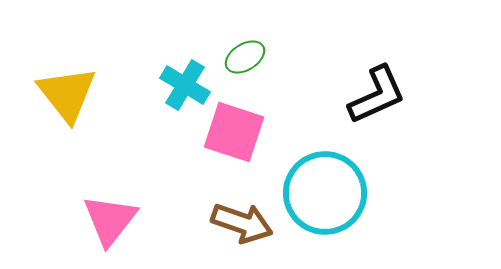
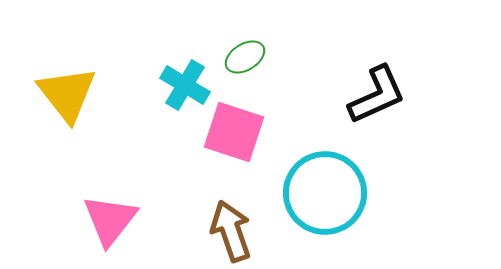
brown arrow: moved 11 px left, 8 px down; rotated 128 degrees counterclockwise
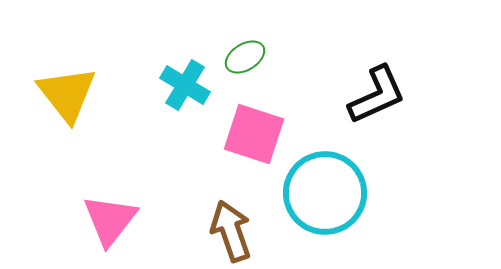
pink square: moved 20 px right, 2 px down
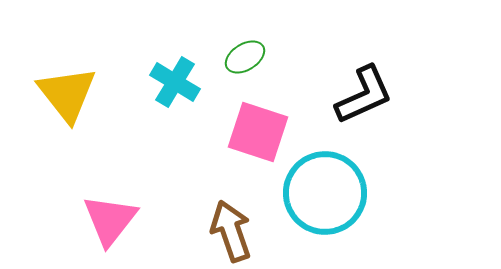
cyan cross: moved 10 px left, 3 px up
black L-shape: moved 13 px left
pink square: moved 4 px right, 2 px up
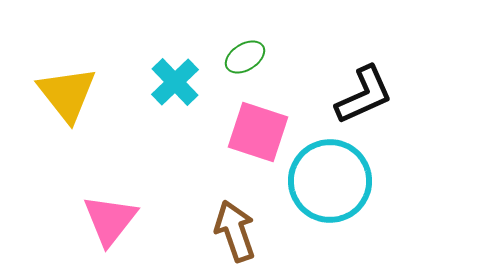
cyan cross: rotated 15 degrees clockwise
cyan circle: moved 5 px right, 12 px up
brown arrow: moved 4 px right
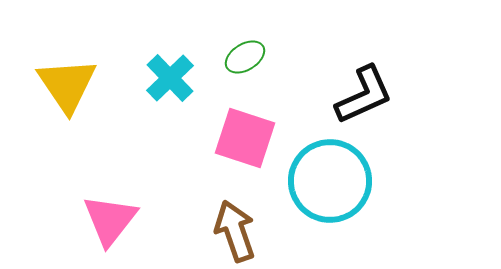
cyan cross: moved 5 px left, 4 px up
yellow triangle: moved 9 px up; rotated 4 degrees clockwise
pink square: moved 13 px left, 6 px down
